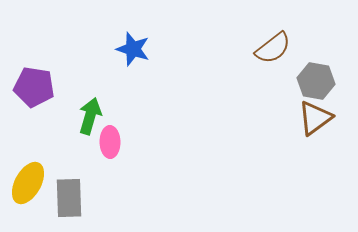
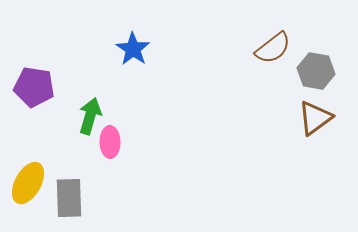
blue star: rotated 16 degrees clockwise
gray hexagon: moved 10 px up
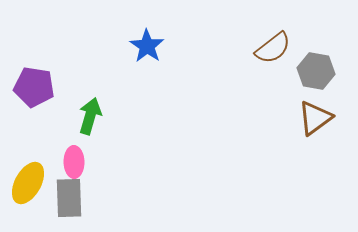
blue star: moved 14 px right, 3 px up
pink ellipse: moved 36 px left, 20 px down
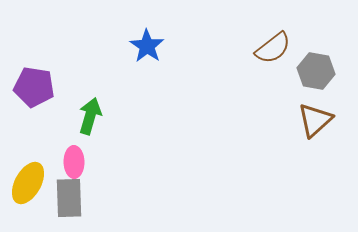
brown triangle: moved 2 px down; rotated 6 degrees counterclockwise
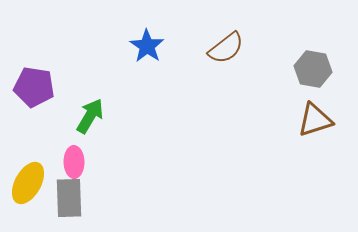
brown semicircle: moved 47 px left
gray hexagon: moved 3 px left, 2 px up
green arrow: rotated 15 degrees clockwise
brown triangle: rotated 24 degrees clockwise
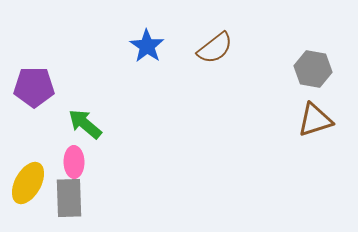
brown semicircle: moved 11 px left
purple pentagon: rotated 9 degrees counterclockwise
green arrow: moved 5 px left, 8 px down; rotated 81 degrees counterclockwise
